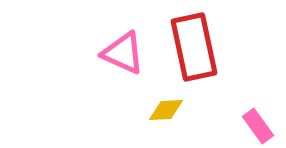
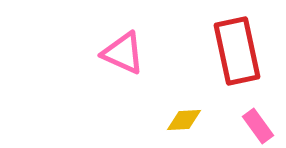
red rectangle: moved 43 px right, 4 px down
yellow diamond: moved 18 px right, 10 px down
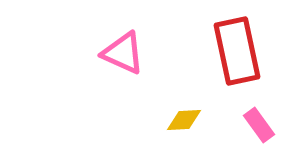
pink rectangle: moved 1 px right, 1 px up
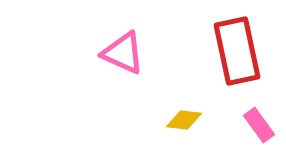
yellow diamond: rotated 9 degrees clockwise
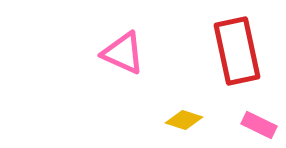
yellow diamond: rotated 12 degrees clockwise
pink rectangle: rotated 28 degrees counterclockwise
